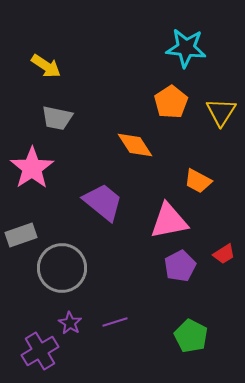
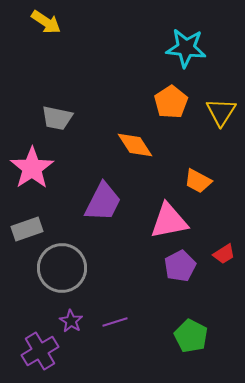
yellow arrow: moved 44 px up
purple trapezoid: rotated 78 degrees clockwise
gray rectangle: moved 6 px right, 6 px up
purple star: moved 1 px right, 2 px up
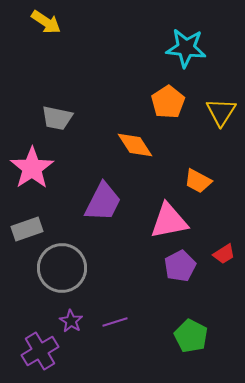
orange pentagon: moved 3 px left
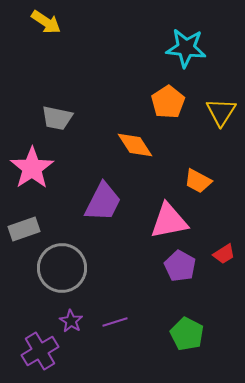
gray rectangle: moved 3 px left
purple pentagon: rotated 16 degrees counterclockwise
green pentagon: moved 4 px left, 2 px up
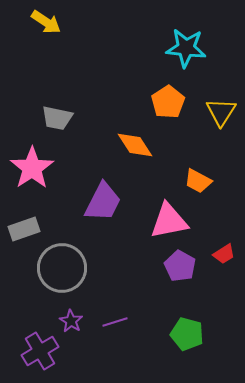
green pentagon: rotated 12 degrees counterclockwise
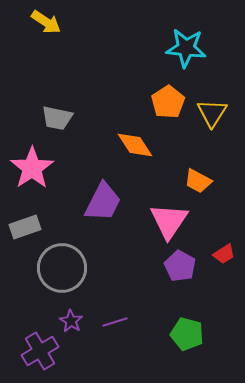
yellow triangle: moved 9 px left, 1 px down
pink triangle: rotated 45 degrees counterclockwise
gray rectangle: moved 1 px right, 2 px up
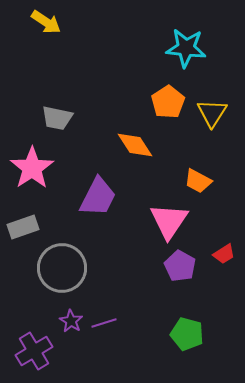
purple trapezoid: moved 5 px left, 5 px up
gray rectangle: moved 2 px left
purple line: moved 11 px left, 1 px down
purple cross: moved 6 px left
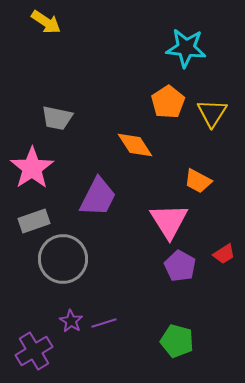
pink triangle: rotated 6 degrees counterclockwise
gray rectangle: moved 11 px right, 6 px up
gray circle: moved 1 px right, 9 px up
green pentagon: moved 10 px left, 7 px down
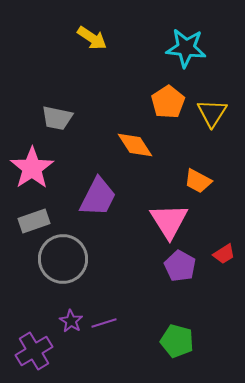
yellow arrow: moved 46 px right, 16 px down
